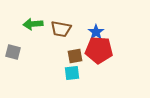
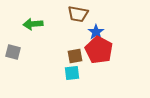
brown trapezoid: moved 17 px right, 15 px up
red pentagon: rotated 24 degrees clockwise
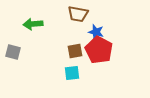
blue star: rotated 21 degrees counterclockwise
brown square: moved 5 px up
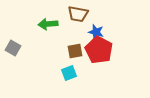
green arrow: moved 15 px right
gray square: moved 4 px up; rotated 14 degrees clockwise
cyan square: moved 3 px left; rotated 14 degrees counterclockwise
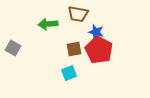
brown square: moved 1 px left, 2 px up
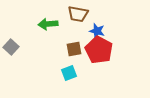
blue star: moved 1 px right, 1 px up
gray square: moved 2 px left, 1 px up; rotated 14 degrees clockwise
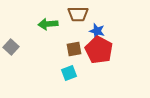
brown trapezoid: rotated 10 degrees counterclockwise
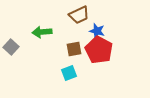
brown trapezoid: moved 1 px right, 1 px down; rotated 25 degrees counterclockwise
green arrow: moved 6 px left, 8 px down
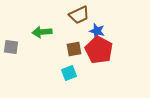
gray square: rotated 35 degrees counterclockwise
